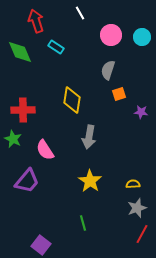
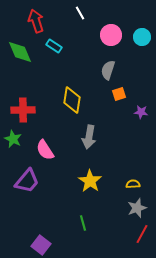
cyan rectangle: moved 2 px left, 1 px up
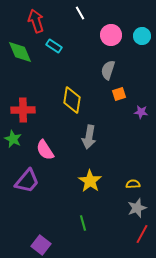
cyan circle: moved 1 px up
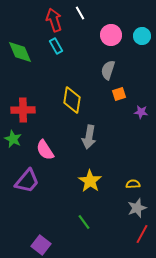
red arrow: moved 18 px right, 1 px up
cyan rectangle: moved 2 px right; rotated 28 degrees clockwise
green line: moved 1 px right, 1 px up; rotated 21 degrees counterclockwise
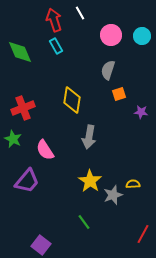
red cross: moved 2 px up; rotated 20 degrees counterclockwise
gray star: moved 24 px left, 13 px up
red line: moved 1 px right
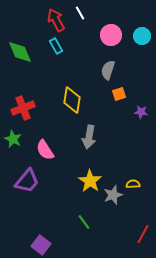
red arrow: moved 2 px right; rotated 10 degrees counterclockwise
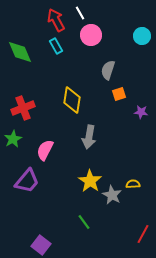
pink circle: moved 20 px left
green star: rotated 18 degrees clockwise
pink semicircle: rotated 60 degrees clockwise
gray star: moved 1 px left; rotated 24 degrees counterclockwise
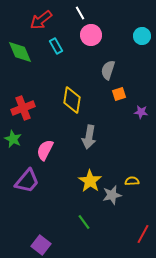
red arrow: moved 15 px left; rotated 100 degrees counterclockwise
green star: rotated 18 degrees counterclockwise
yellow semicircle: moved 1 px left, 3 px up
gray star: rotated 30 degrees clockwise
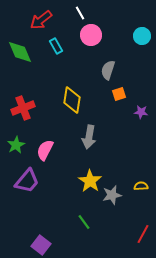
green star: moved 3 px right, 6 px down; rotated 18 degrees clockwise
yellow semicircle: moved 9 px right, 5 px down
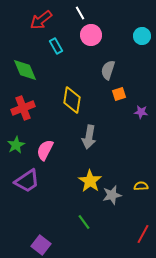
green diamond: moved 5 px right, 18 px down
purple trapezoid: rotated 16 degrees clockwise
